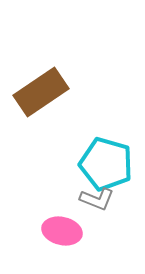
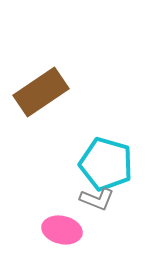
pink ellipse: moved 1 px up
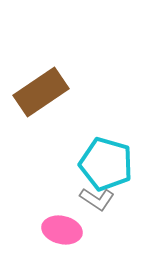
gray L-shape: rotated 12 degrees clockwise
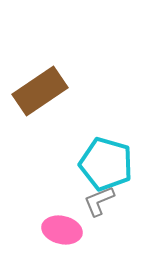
brown rectangle: moved 1 px left, 1 px up
gray L-shape: moved 2 px right, 2 px down; rotated 124 degrees clockwise
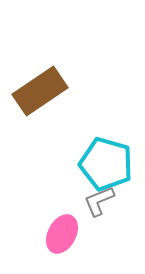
pink ellipse: moved 4 px down; rotated 75 degrees counterclockwise
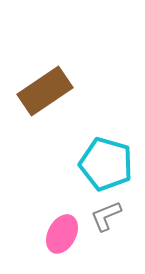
brown rectangle: moved 5 px right
gray L-shape: moved 7 px right, 15 px down
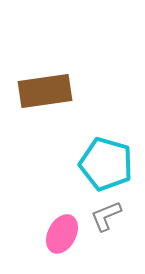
brown rectangle: rotated 26 degrees clockwise
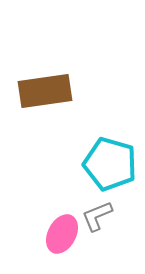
cyan pentagon: moved 4 px right
gray L-shape: moved 9 px left
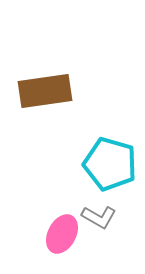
gray L-shape: moved 2 px right, 1 px down; rotated 128 degrees counterclockwise
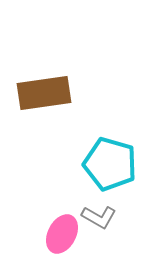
brown rectangle: moved 1 px left, 2 px down
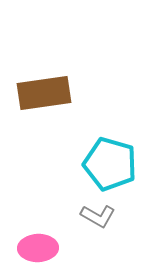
gray L-shape: moved 1 px left, 1 px up
pink ellipse: moved 24 px left, 14 px down; rotated 60 degrees clockwise
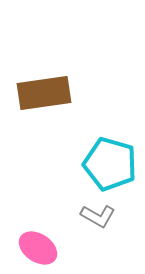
pink ellipse: rotated 36 degrees clockwise
